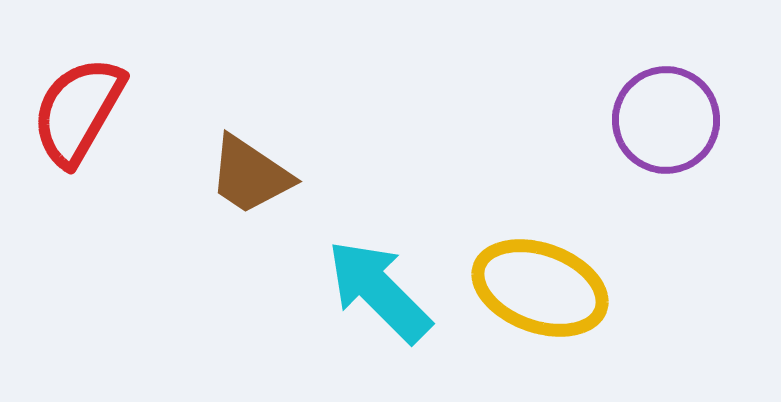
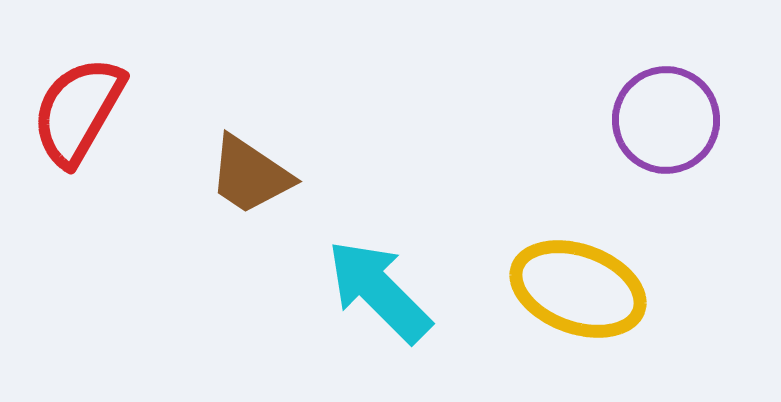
yellow ellipse: moved 38 px right, 1 px down
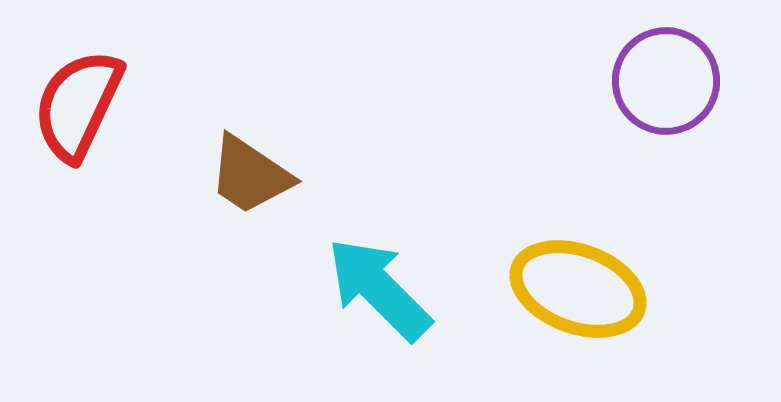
red semicircle: moved 6 px up; rotated 5 degrees counterclockwise
purple circle: moved 39 px up
cyan arrow: moved 2 px up
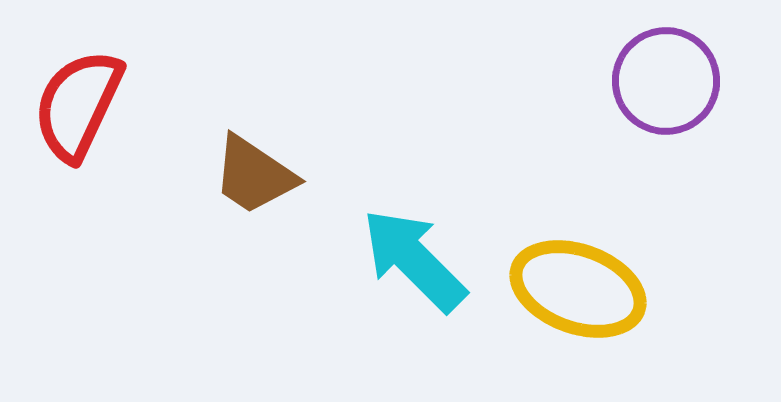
brown trapezoid: moved 4 px right
cyan arrow: moved 35 px right, 29 px up
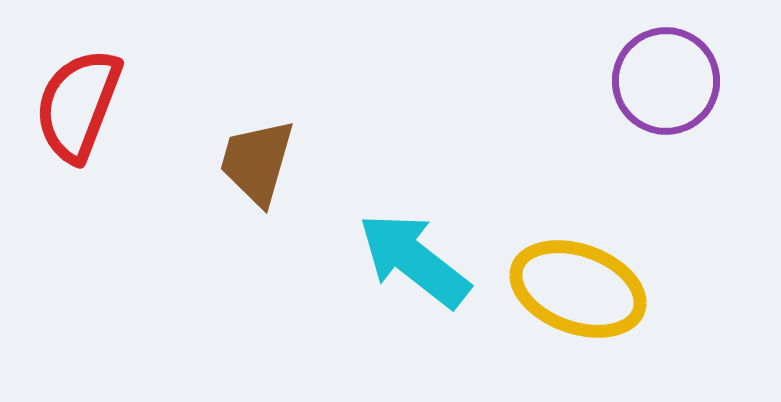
red semicircle: rotated 4 degrees counterclockwise
brown trapezoid: moved 3 px right, 13 px up; rotated 72 degrees clockwise
cyan arrow: rotated 7 degrees counterclockwise
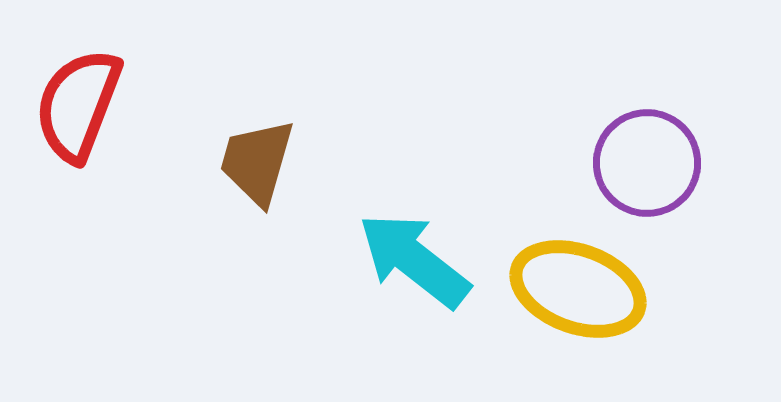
purple circle: moved 19 px left, 82 px down
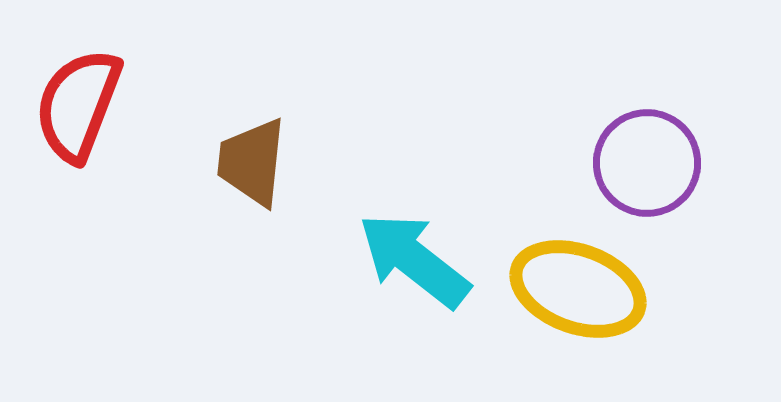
brown trapezoid: moved 5 px left; rotated 10 degrees counterclockwise
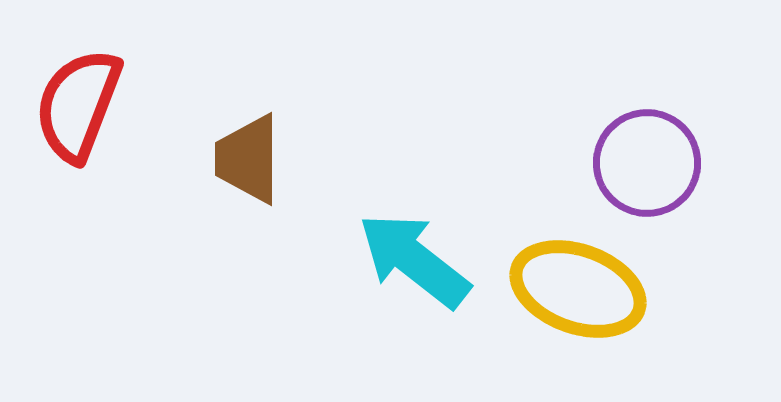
brown trapezoid: moved 4 px left, 3 px up; rotated 6 degrees counterclockwise
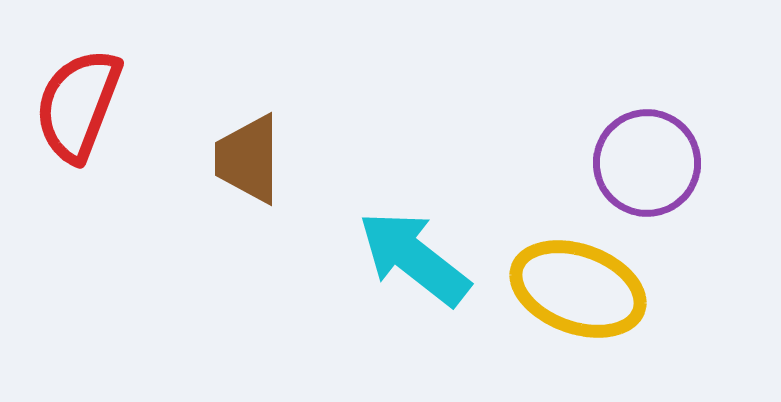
cyan arrow: moved 2 px up
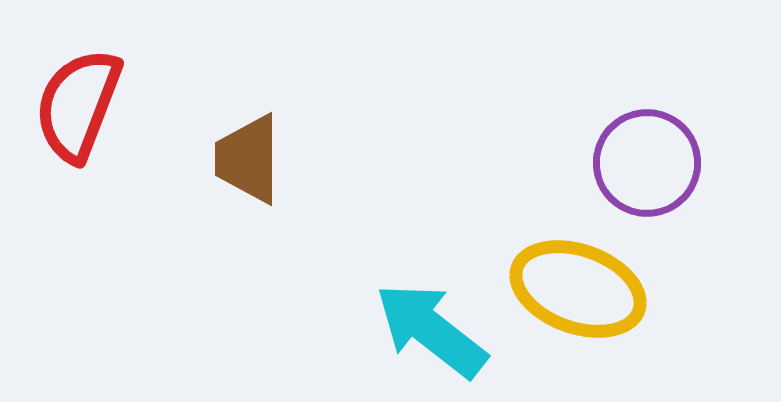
cyan arrow: moved 17 px right, 72 px down
